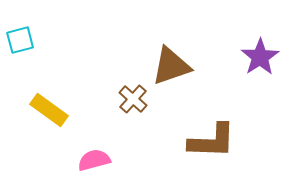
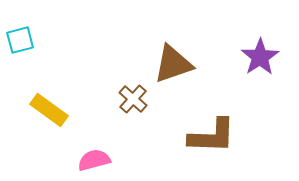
brown triangle: moved 2 px right, 2 px up
brown L-shape: moved 5 px up
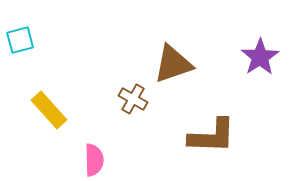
brown cross: rotated 12 degrees counterclockwise
yellow rectangle: rotated 12 degrees clockwise
pink semicircle: rotated 104 degrees clockwise
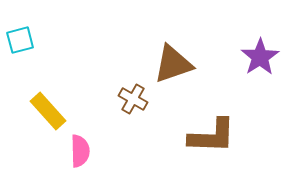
yellow rectangle: moved 1 px left, 1 px down
pink semicircle: moved 14 px left, 9 px up
